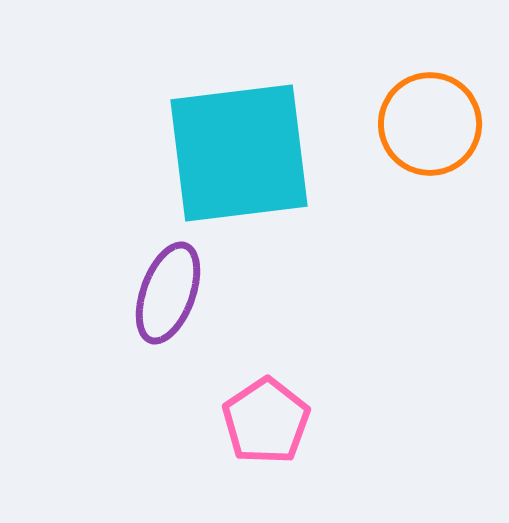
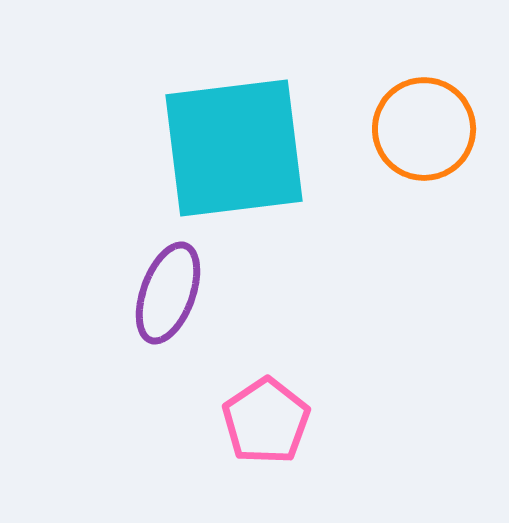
orange circle: moved 6 px left, 5 px down
cyan square: moved 5 px left, 5 px up
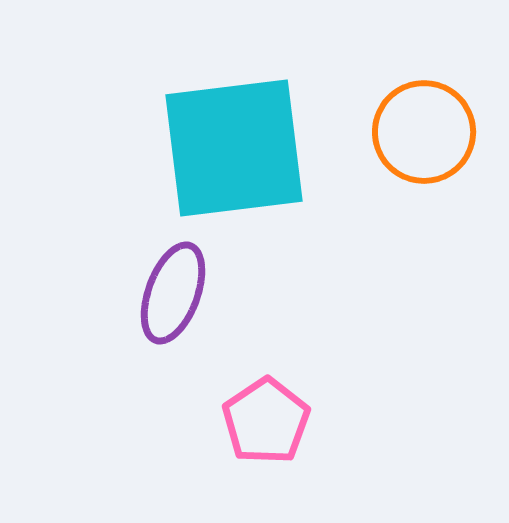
orange circle: moved 3 px down
purple ellipse: moved 5 px right
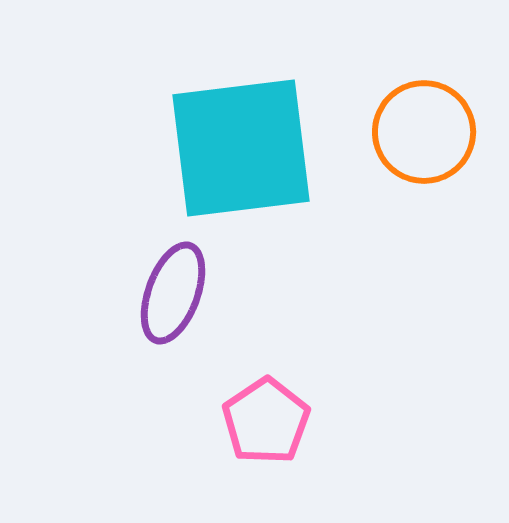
cyan square: moved 7 px right
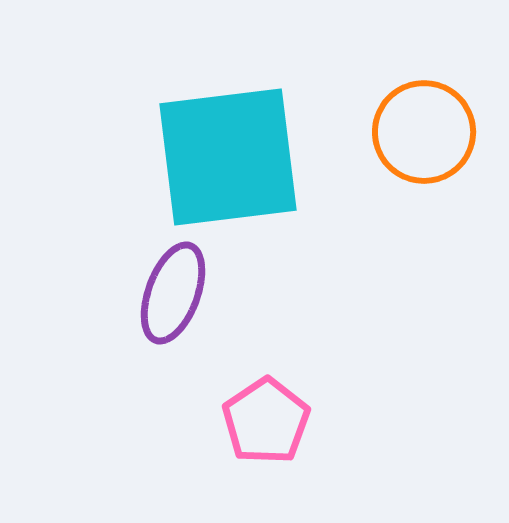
cyan square: moved 13 px left, 9 px down
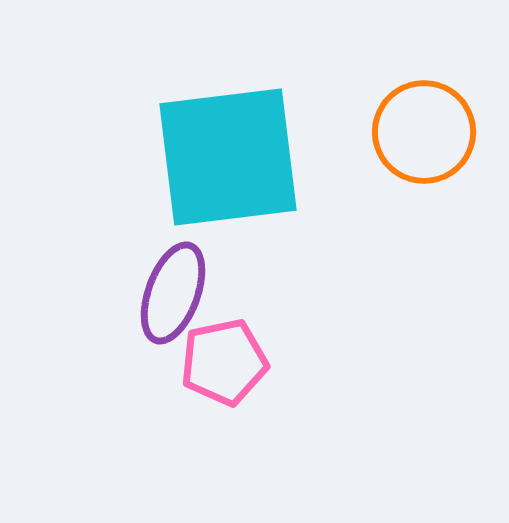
pink pentagon: moved 42 px left, 59 px up; rotated 22 degrees clockwise
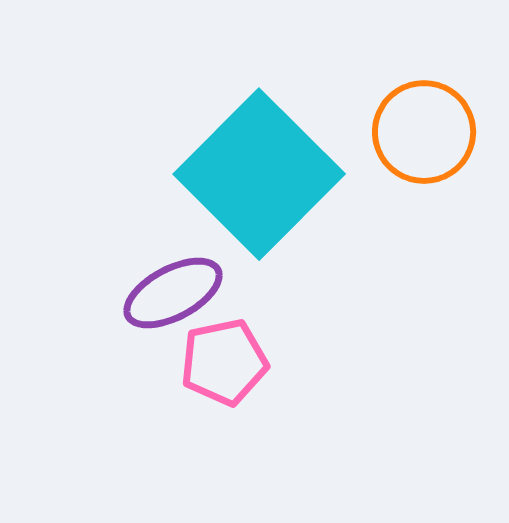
cyan square: moved 31 px right, 17 px down; rotated 38 degrees counterclockwise
purple ellipse: rotated 42 degrees clockwise
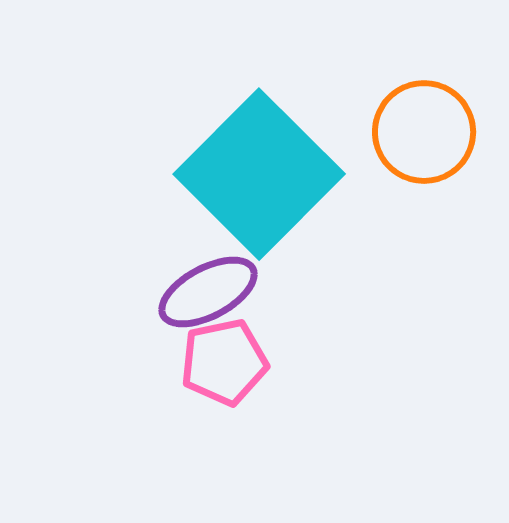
purple ellipse: moved 35 px right, 1 px up
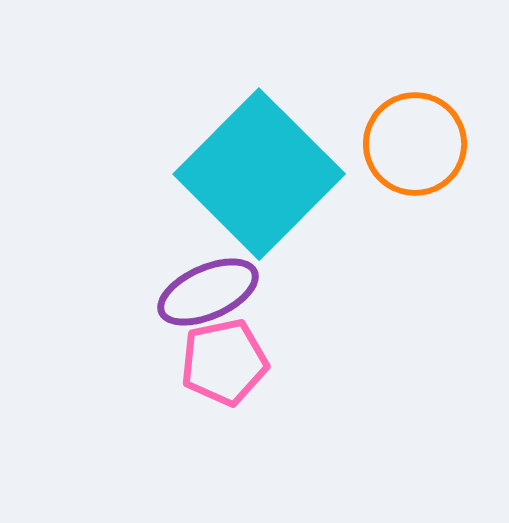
orange circle: moved 9 px left, 12 px down
purple ellipse: rotated 4 degrees clockwise
